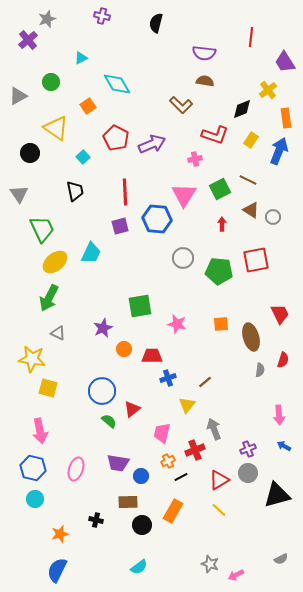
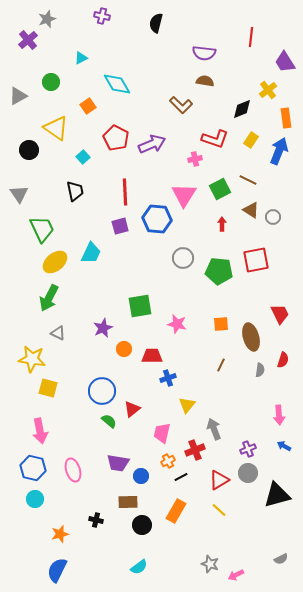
red L-shape at (215, 135): moved 4 px down
black circle at (30, 153): moved 1 px left, 3 px up
brown line at (205, 382): moved 16 px right, 17 px up; rotated 24 degrees counterclockwise
pink ellipse at (76, 469): moved 3 px left, 1 px down; rotated 35 degrees counterclockwise
orange rectangle at (173, 511): moved 3 px right
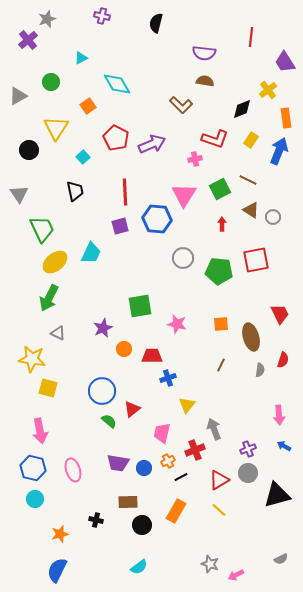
yellow triangle at (56, 128): rotated 28 degrees clockwise
blue circle at (141, 476): moved 3 px right, 8 px up
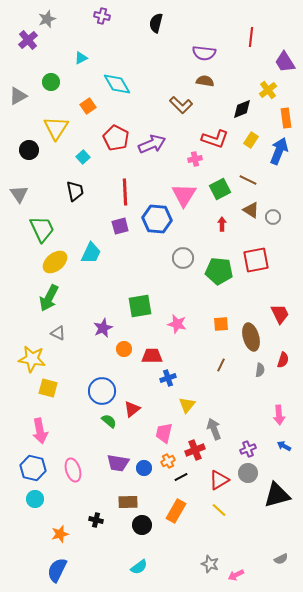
pink trapezoid at (162, 433): moved 2 px right
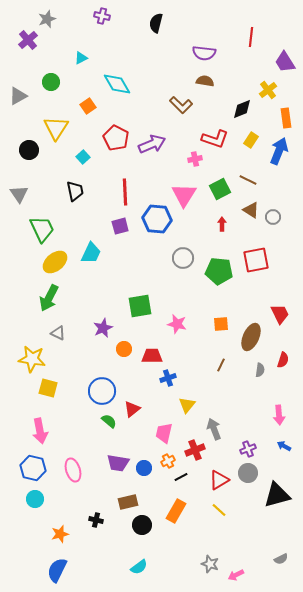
brown ellipse at (251, 337): rotated 40 degrees clockwise
brown rectangle at (128, 502): rotated 12 degrees counterclockwise
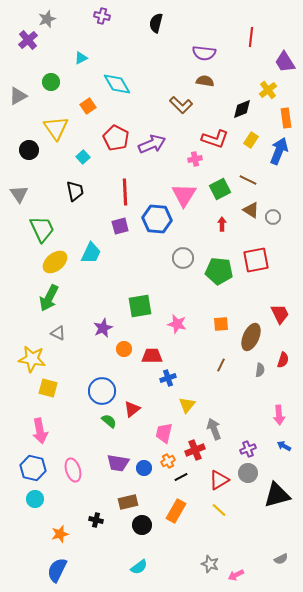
yellow triangle at (56, 128): rotated 8 degrees counterclockwise
